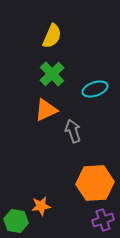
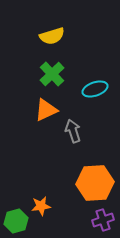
yellow semicircle: rotated 50 degrees clockwise
green hexagon: rotated 25 degrees counterclockwise
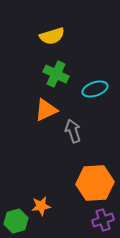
green cross: moved 4 px right; rotated 20 degrees counterclockwise
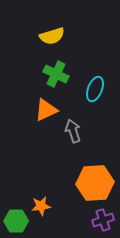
cyan ellipse: rotated 50 degrees counterclockwise
green hexagon: rotated 15 degrees clockwise
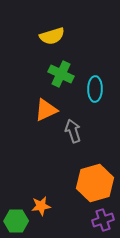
green cross: moved 5 px right
cyan ellipse: rotated 20 degrees counterclockwise
orange hexagon: rotated 12 degrees counterclockwise
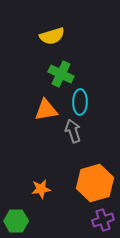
cyan ellipse: moved 15 px left, 13 px down
orange triangle: rotated 15 degrees clockwise
orange star: moved 17 px up
